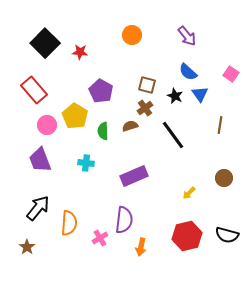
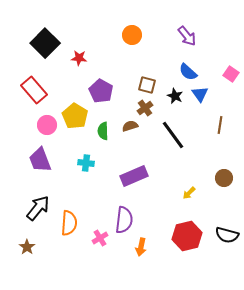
red star: moved 1 px left, 6 px down
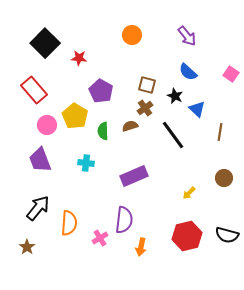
blue triangle: moved 3 px left, 15 px down; rotated 12 degrees counterclockwise
brown line: moved 7 px down
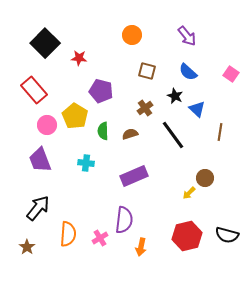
brown square: moved 14 px up
purple pentagon: rotated 15 degrees counterclockwise
brown semicircle: moved 8 px down
brown circle: moved 19 px left
orange semicircle: moved 1 px left, 11 px down
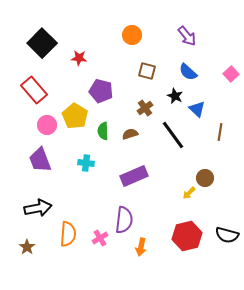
black square: moved 3 px left
pink square: rotated 14 degrees clockwise
black arrow: rotated 40 degrees clockwise
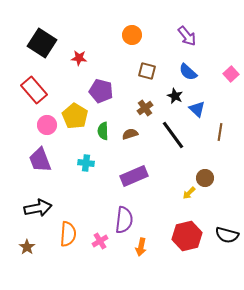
black square: rotated 12 degrees counterclockwise
pink cross: moved 3 px down
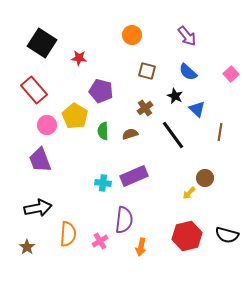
cyan cross: moved 17 px right, 20 px down
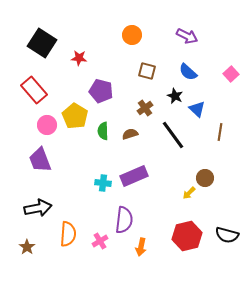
purple arrow: rotated 25 degrees counterclockwise
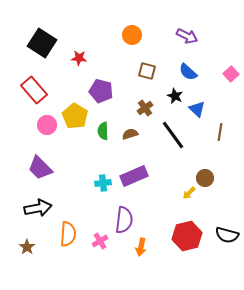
purple trapezoid: moved 8 px down; rotated 24 degrees counterclockwise
cyan cross: rotated 14 degrees counterclockwise
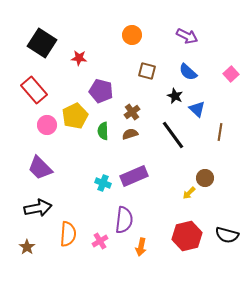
brown cross: moved 13 px left, 4 px down
yellow pentagon: rotated 15 degrees clockwise
cyan cross: rotated 28 degrees clockwise
